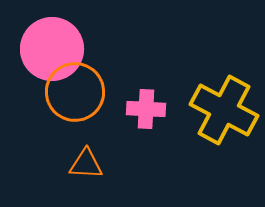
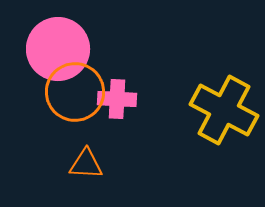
pink circle: moved 6 px right
pink cross: moved 29 px left, 10 px up
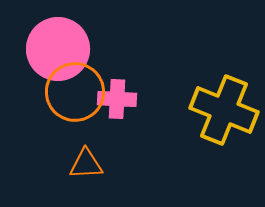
yellow cross: rotated 6 degrees counterclockwise
orange triangle: rotated 6 degrees counterclockwise
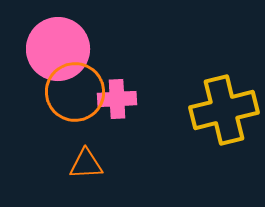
pink cross: rotated 6 degrees counterclockwise
yellow cross: rotated 36 degrees counterclockwise
